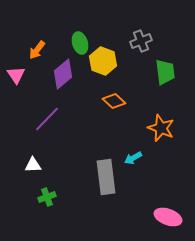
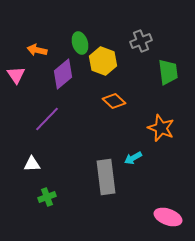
orange arrow: rotated 66 degrees clockwise
green trapezoid: moved 3 px right
white triangle: moved 1 px left, 1 px up
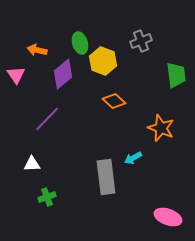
green trapezoid: moved 8 px right, 3 px down
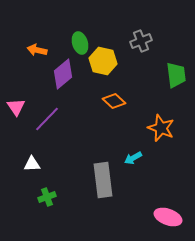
yellow hexagon: rotated 8 degrees counterclockwise
pink triangle: moved 32 px down
gray rectangle: moved 3 px left, 3 px down
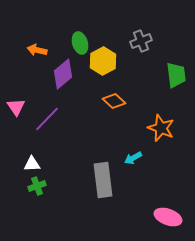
yellow hexagon: rotated 20 degrees clockwise
green cross: moved 10 px left, 11 px up
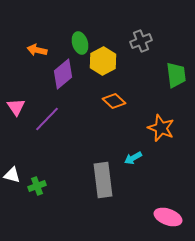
white triangle: moved 20 px left, 11 px down; rotated 18 degrees clockwise
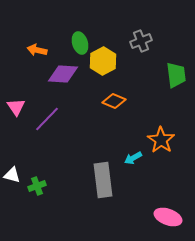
purple diamond: rotated 44 degrees clockwise
orange diamond: rotated 20 degrees counterclockwise
orange star: moved 12 px down; rotated 12 degrees clockwise
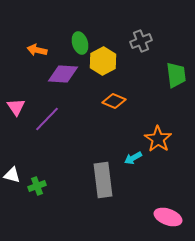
orange star: moved 3 px left, 1 px up
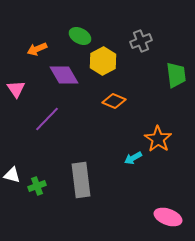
green ellipse: moved 7 px up; rotated 45 degrees counterclockwise
orange arrow: moved 1 px up; rotated 36 degrees counterclockwise
purple diamond: moved 1 px right, 1 px down; rotated 56 degrees clockwise
pink triangle: moved 18 px up
gray rectangle: moved 22 px left
